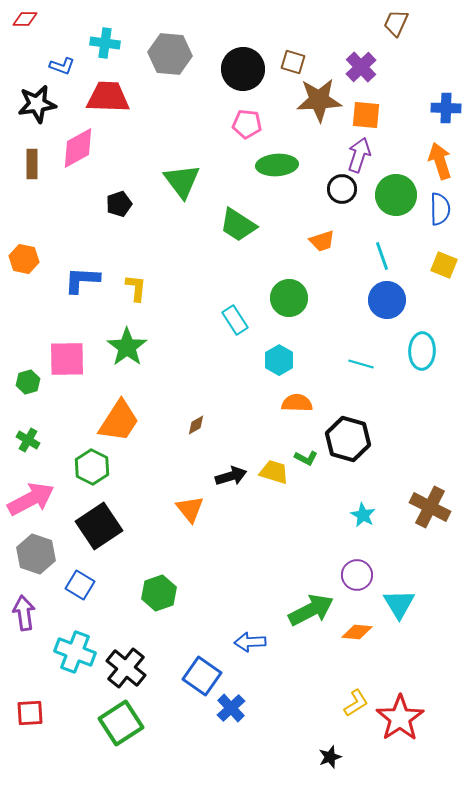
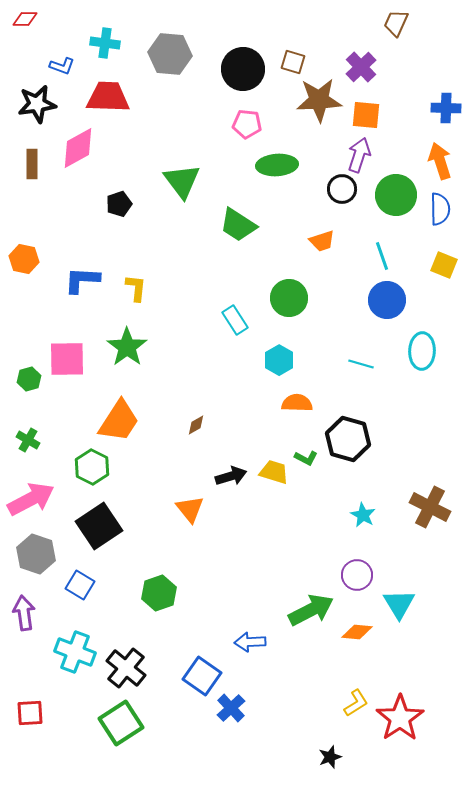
green hexagon at (28, 382): moved 1 px right, 3 px up
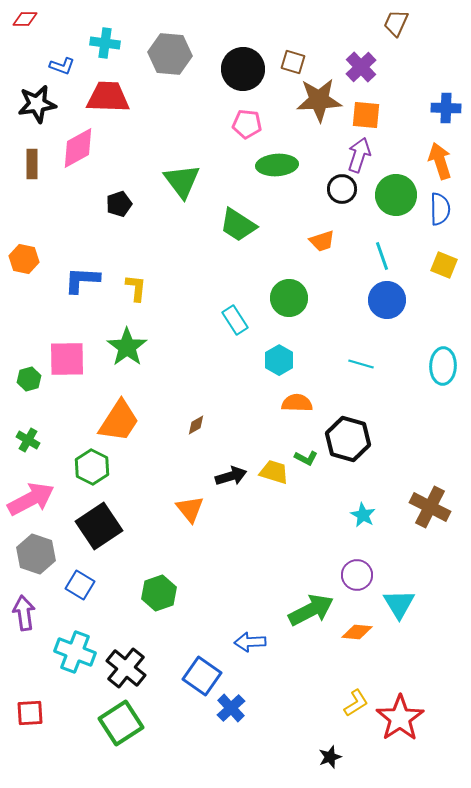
cyan ellipse at (422, 351): moved 21 px right, 15 px down
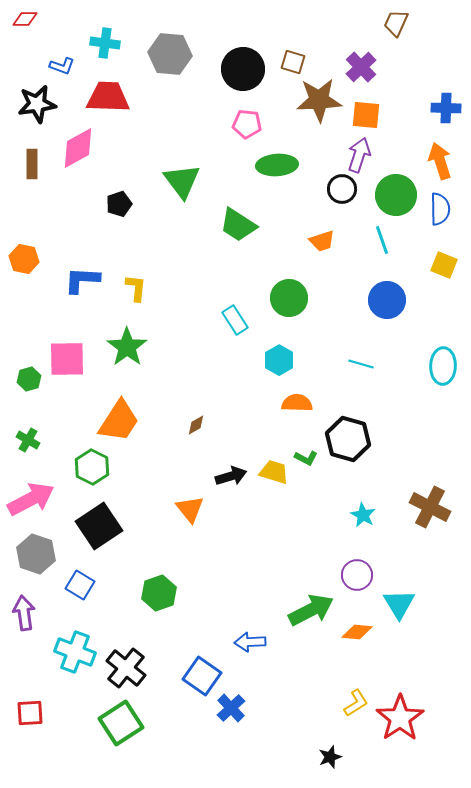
cyan line at (382, 256): moved 16 px up
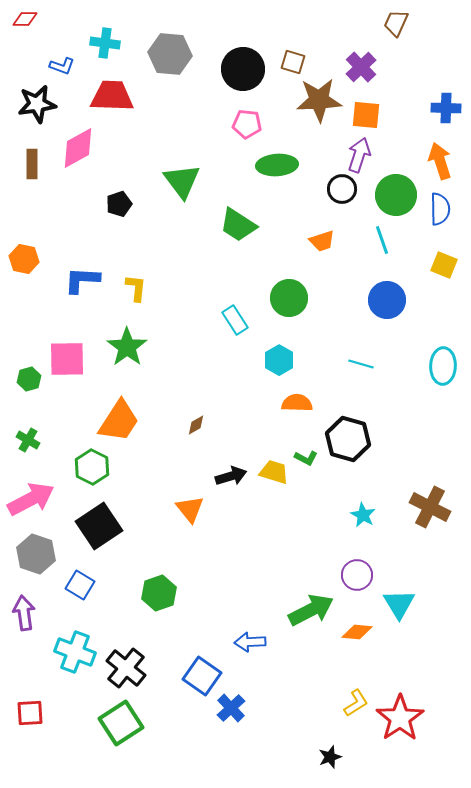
red trapezoid at (108, 97): moved 4 px right, 1 px up
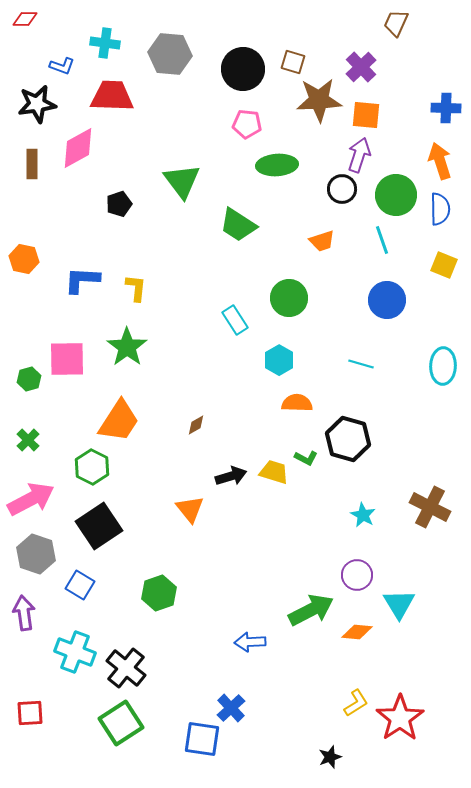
green cross at (28, 440): rotated 15 degrees clockwise
blue square at (202, 676): moved 63 px down; rotated 27 degrees counterclockwise
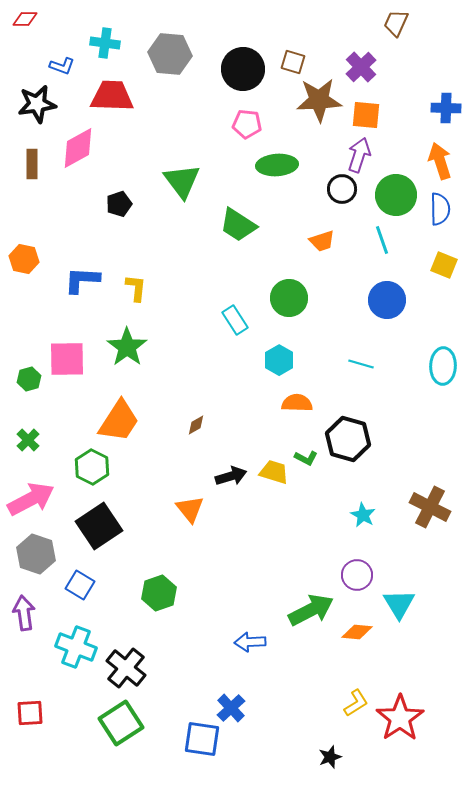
cyan cross at (75, 652): moved 1 px right, 5 px up
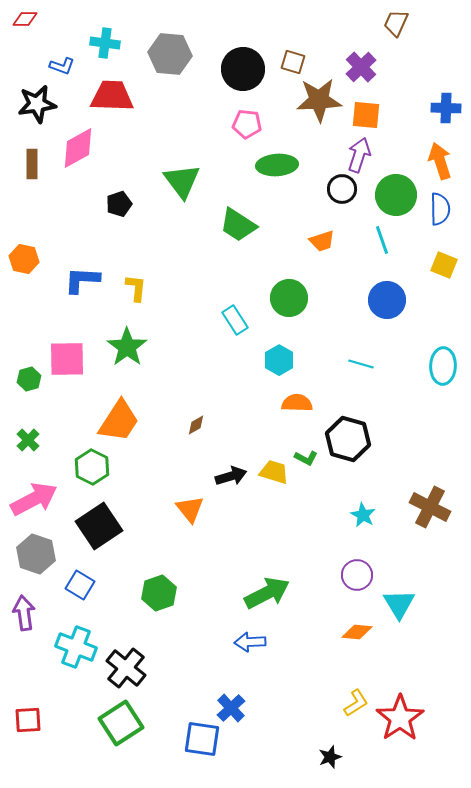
pink arrow at (31, 499): moved 3 px right
green arrow at (311, 610): moved 44 px left, 17 px up
red square at (30, 713): moved 2 px left, 7 px down
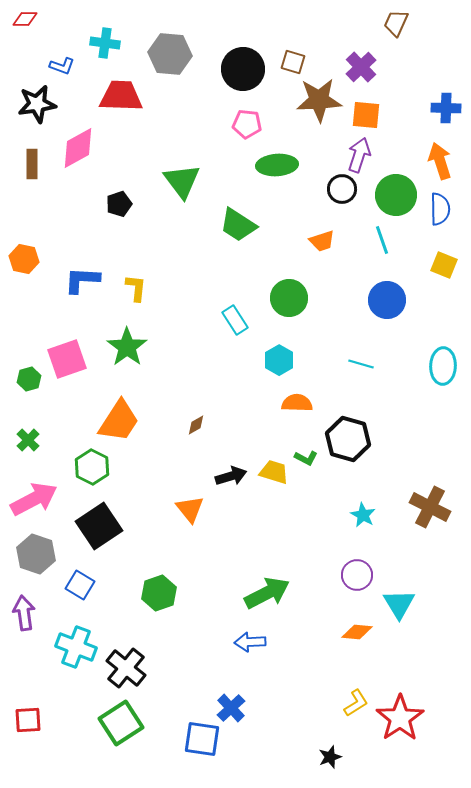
red trapezoid at (112, 96): moved 9 px right
pink square at (67, 359): rotated 18 degrees counterclockwise
